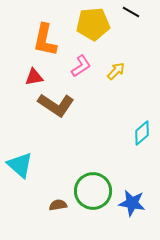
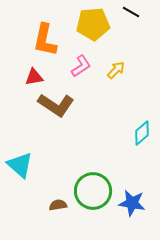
yellow arrow: moved 1 px up
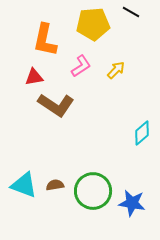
cyan triangle: moved 4 px right, 20 px down; rotated 20 degrees counterclockwise
brown semicircle: moved 3 px left, 20 px up
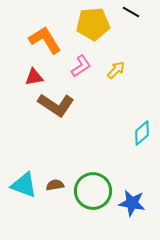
orange L-shape: rotated 136 degrees clockwise
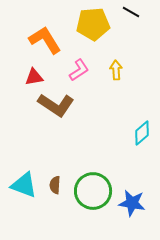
pink L-shape: moved 2 px left, 4 px down
yellow arrow: rotated 48 degrees counterclockwise
brown semicircle: rotated 78 degrees counterclockwise
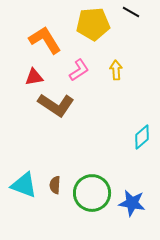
cyan diamond: moved 4 px down
green circle: moved 1 px left, 2 px down
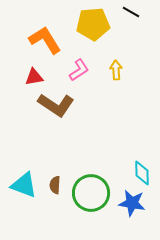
cyan diamond: moved 36 px down; rotated 50 degrees counterclockwise
green circle: moved 1 px left
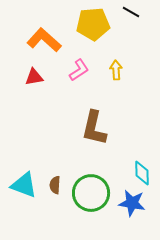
orange L-shape: moved 1 px left; rotated 16 degrees counterclockwise
brown L-shape: moved 38 px right, 23 px down; rotated 69 degrees clockwise
